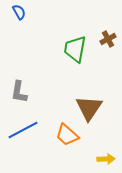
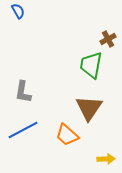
blue semicircle: moved 1 px left, 1 px up
green trapezoid: moved 16 px right, 16 px down
gray L-shape: moved 4 px right
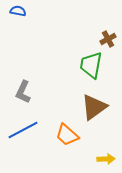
blue semicircle: rotated 49 degrees counterclockwise
gray L-shape: rotated 15 degrees clockwise
brown triangle: moved 5 px right, 1 px up; rotated 20 degrees clockwise
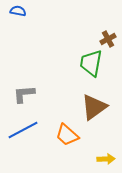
green trapezoid: moved 2 px up
gray L-shape: moved 1 px right, 2 px down; rotated 60 degrees clockwise
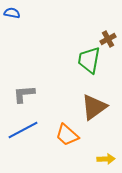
blue semicircle: moved 6 px left, 2 px down
green trapezoid: moved 2 px left, 3 px up
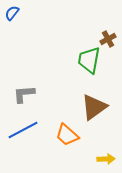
blue semicircle: rotated 63 degrees counterclockwise
